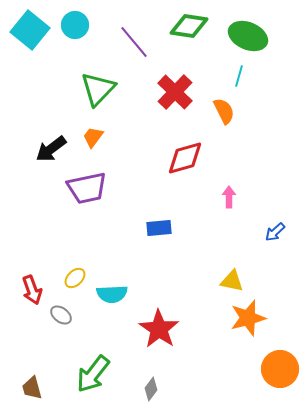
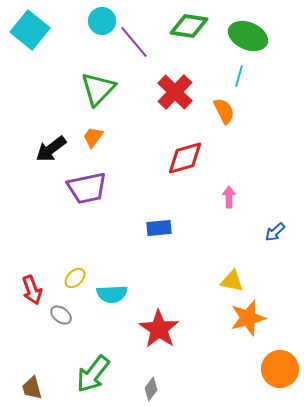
cyan circle: moved 27 px right, 4 px up
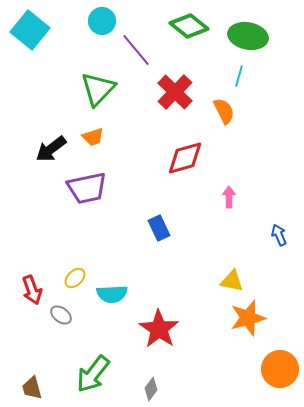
green diamond: rotated 30 degrees clockwise
green ellipse: rotated 12 degrees counterclockwise
purple line: moved 2 px right, 8 px down
orange trapezoid: rotated 145 degrees counterclockwise
blue rectangle: rotated 70 degrees clockwise
blue arrow: moved 4 px right, 3 px down; rotated 110 degrees clockwise
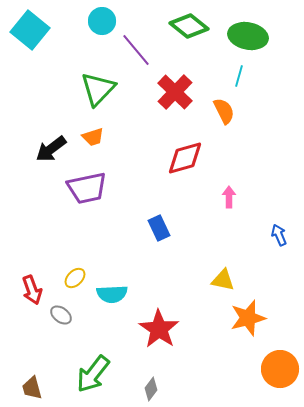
yellow triangle: moved 9 px left, 1 px up
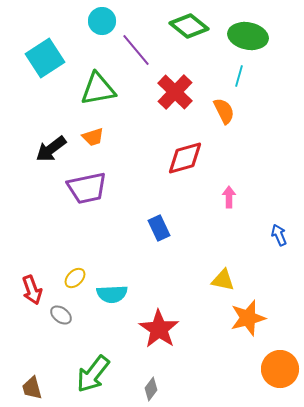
cyan square: moved 15 px right, 28 px down; rotated 18 degrees clockwise
green triangle: rotated 36 degrees clockwise
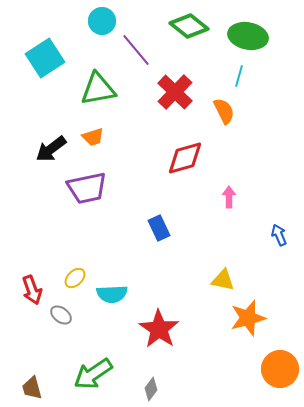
green arrow: rotated 18 degrees clockwise
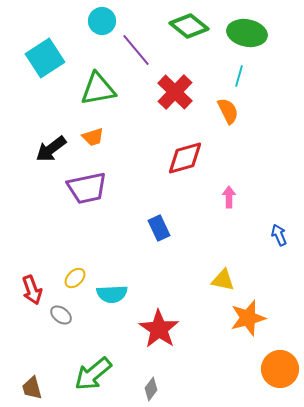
green ellipse: moved 1 px left, 3 px up
orange semicircle: moved 4 px right
green arrow: rotated 6 degrees counterclockwise
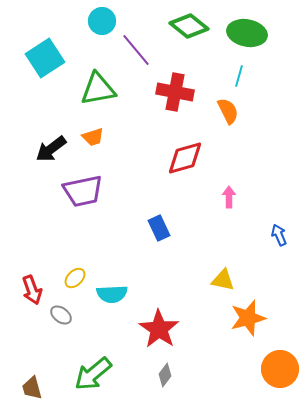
red cross: rotated 33 degrees counterclockwise
purple trapezoid: moved 4 px left, 3 px down
gray diamond: moved 14 px right, 14 px up
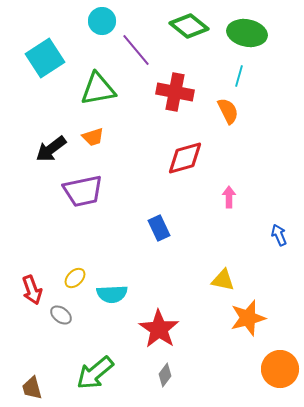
green arrow: moved 2 px right, 1 px up
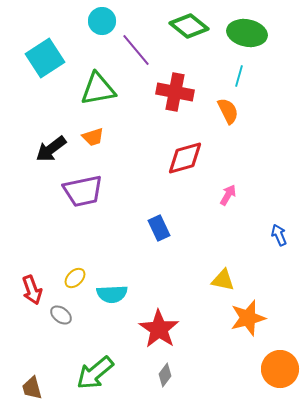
pink arrow: moved 1 px left, 2 px up; rotated 30 degrees clockwise
